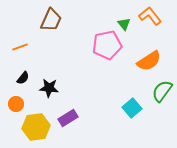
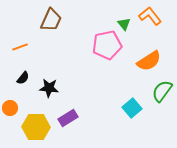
orange circle: moved 6 px left, 4 px down
yellow hexagon: rotated 8 degrees clockwise
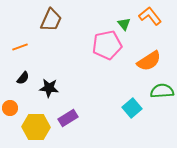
green semicircle: rotated 50 degrees clockwise
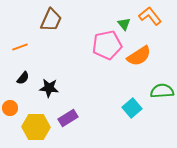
orange semicircle: moved 10 px left, 5 px up
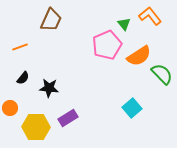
pink pentagon: rotated 12 degrees counterclockwise
green semicircle: moved 17 px up; rotated 50 degrees clockwise
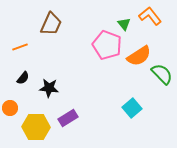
brown trapezoid: moved 4 px down
pink pentagon: rotated 28 degrees counterclockwise
